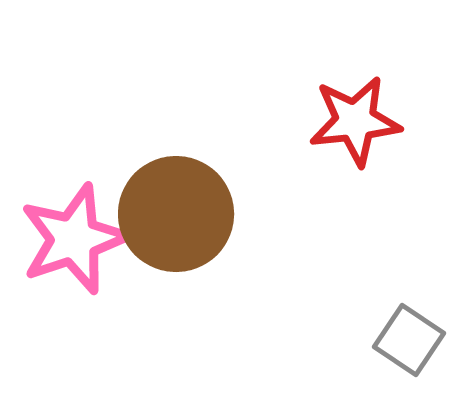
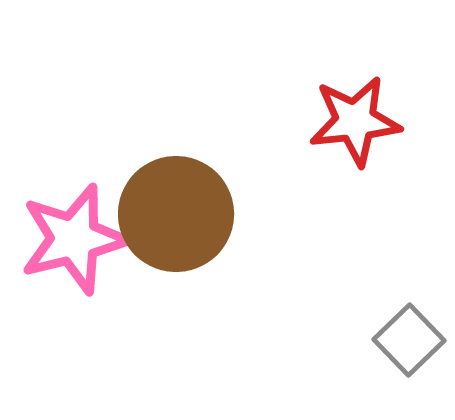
pink star: rotated 5 degrees clockwise
gray square: rotated 12 degrees clockwise
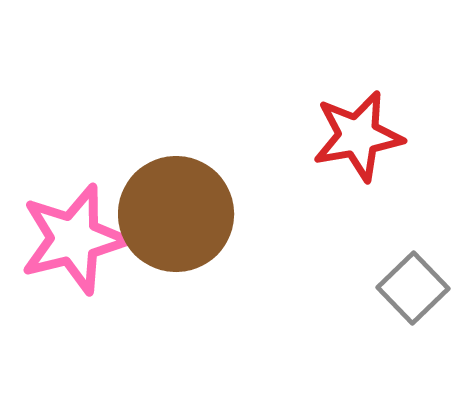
red star: moved 3 px right, 15 px down; rotated 4 degrees counterclockwise
gray square: moved 4 px right, 52 px up
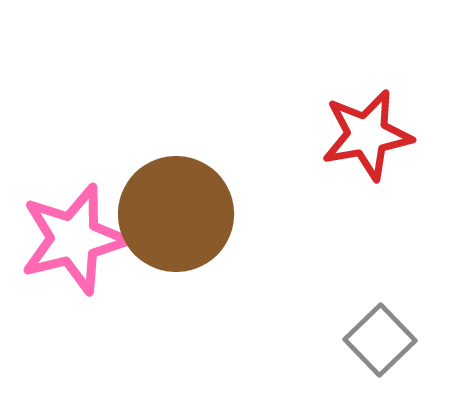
red star: moved 9 px right, 1 px up
gray square: moved 33 px left, 52 px down
